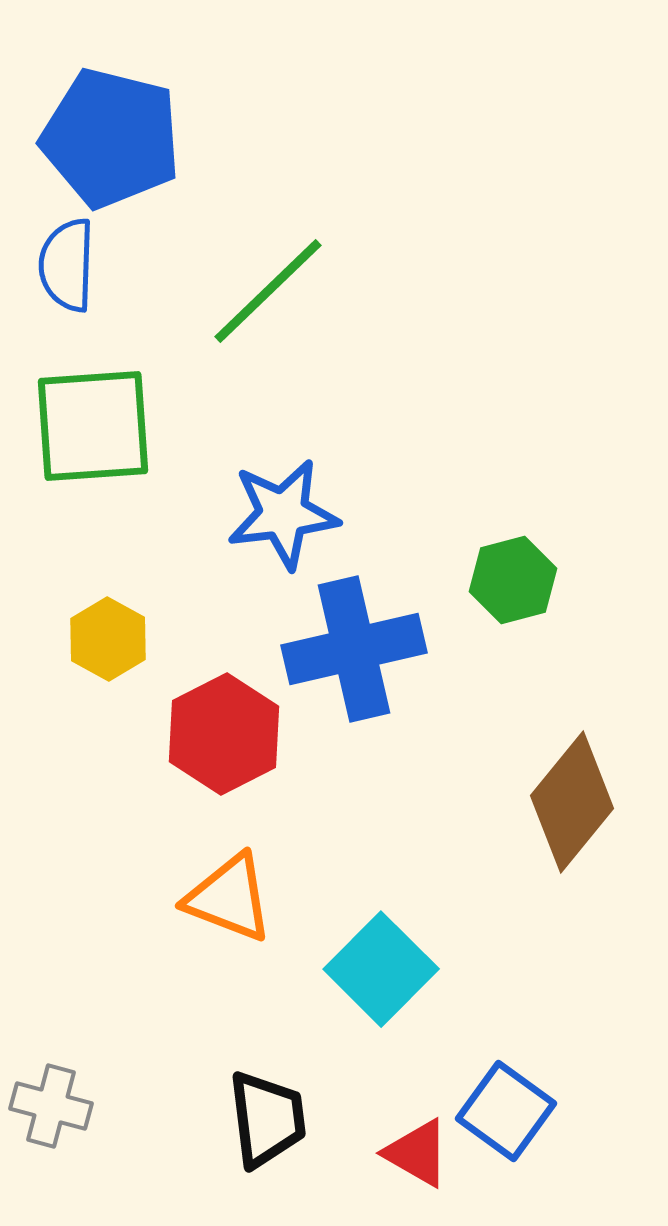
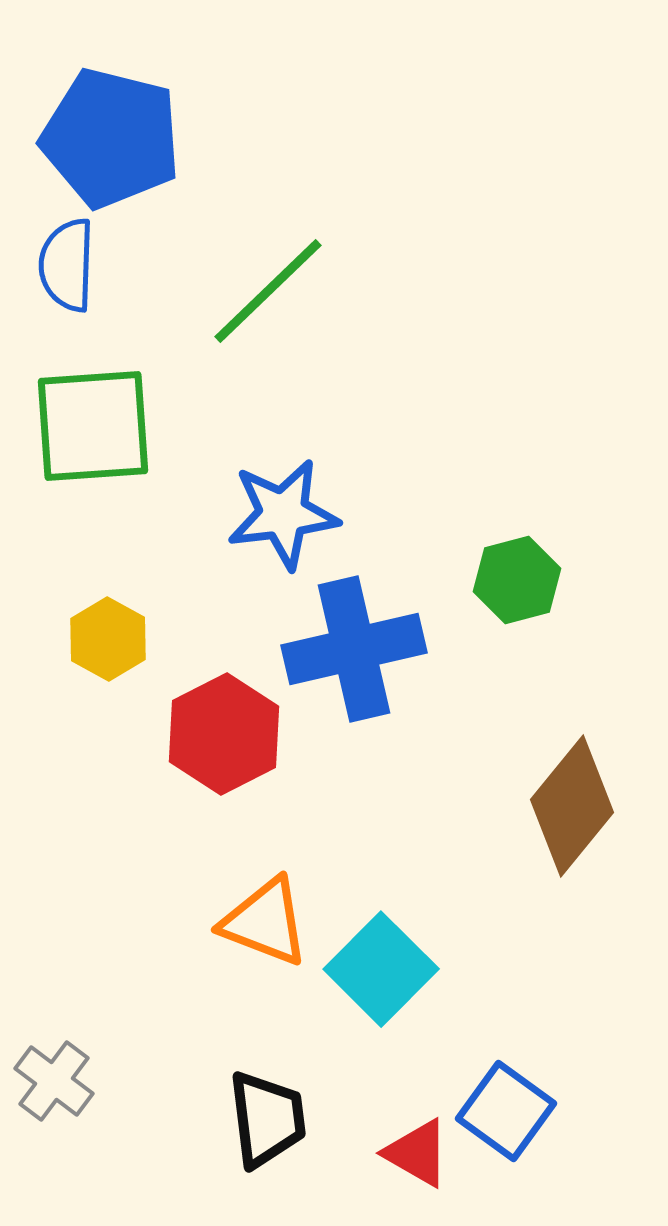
green hexagon: moved 4 px right
brown diamond: moved 4 px down
orange triangle: moved 36 px right, 24 px down
gray cross: moved 3 px right, 25 px up; rotated 22 degrees clockwise
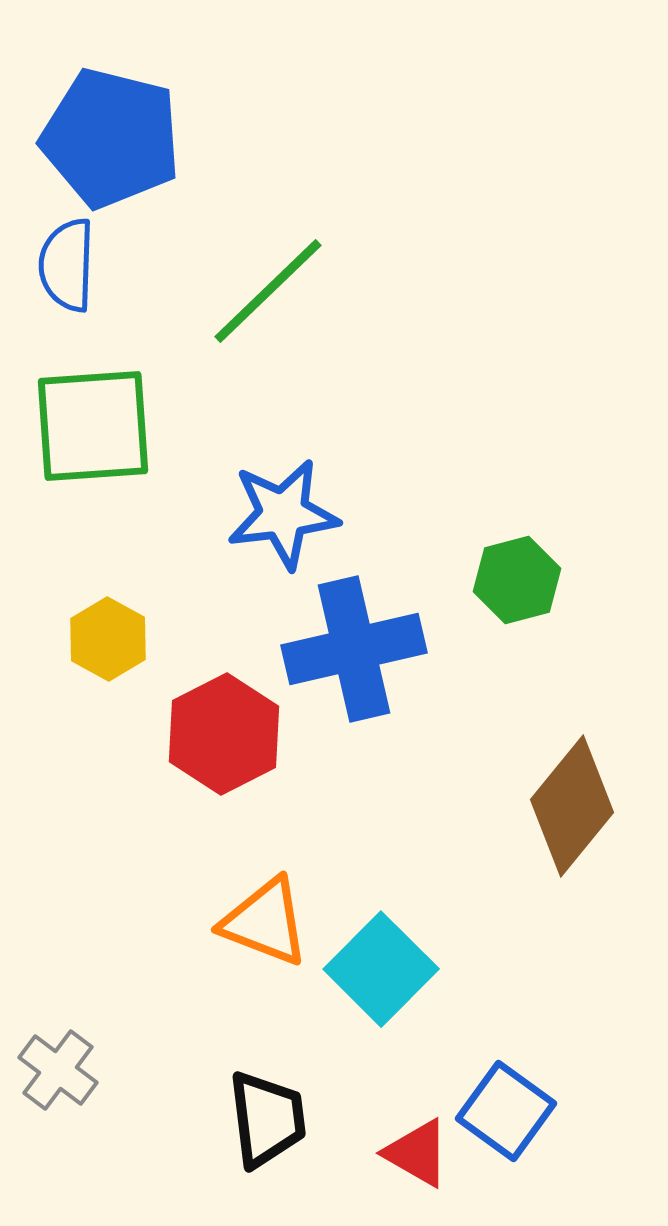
gray cross: moved 4 px right, 11 px up
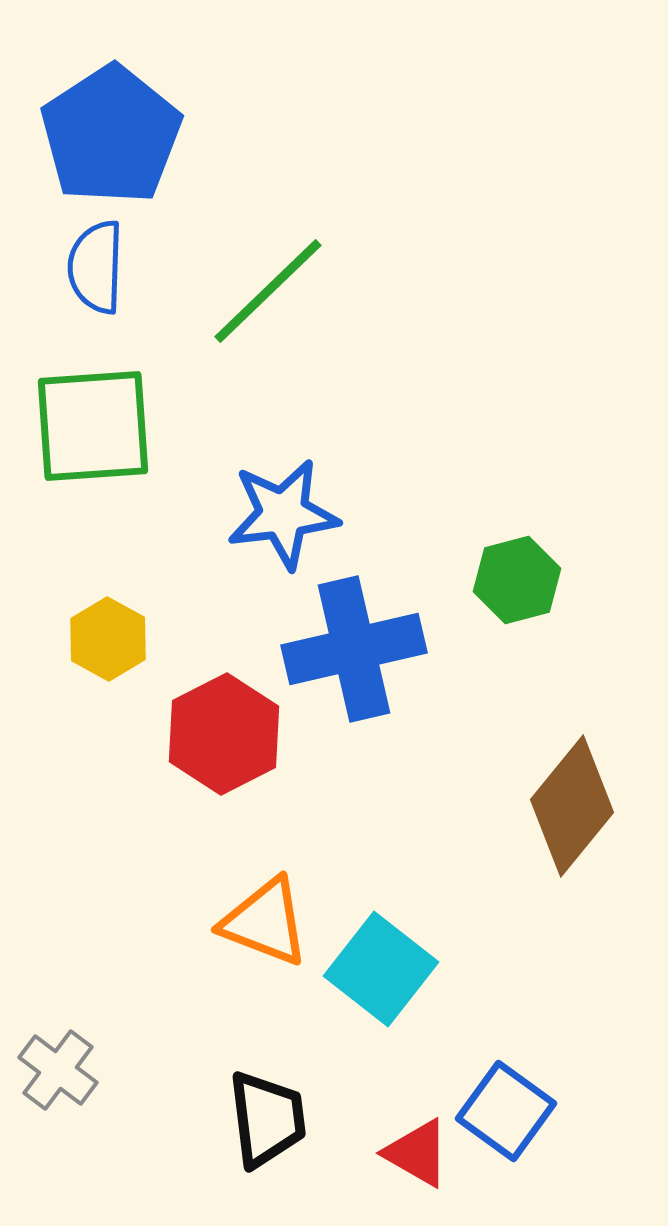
blue pentagon: moved 3 px up; rotated 25 degrees clockwise
blue semicircle: moved 29 px right, 2 px down
cyan square: rotated 7 degrees counterclockwise
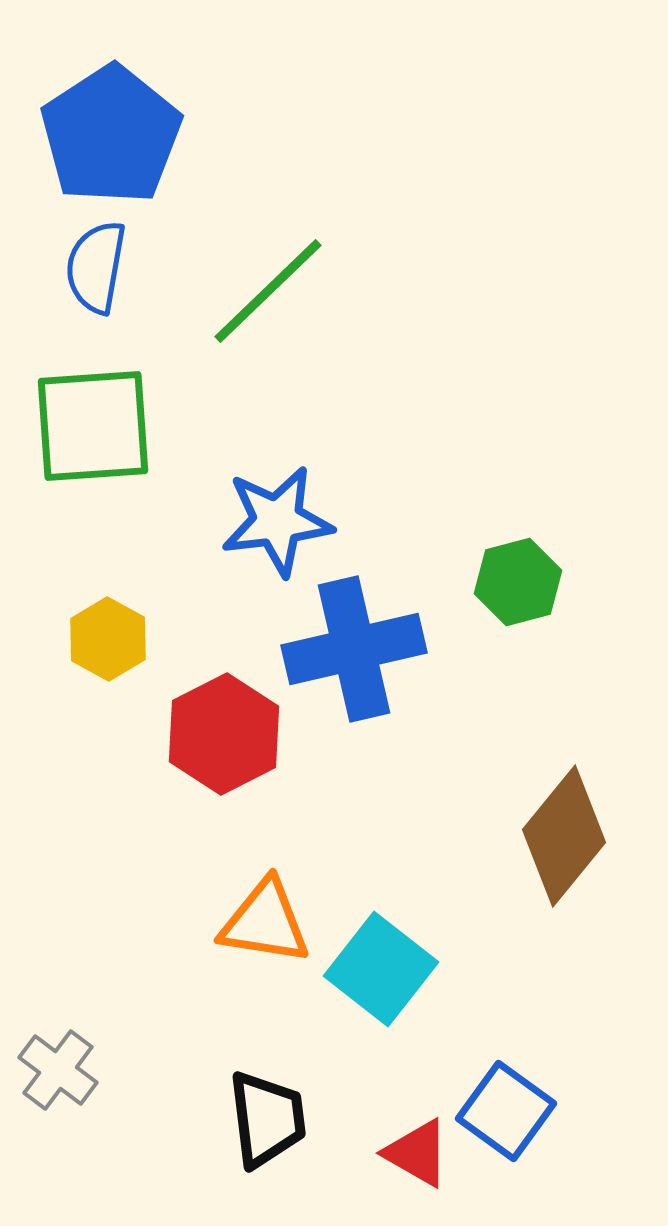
blue semicircle: rotated 8 degrees clockwise
blue star: moved 6 px left, 7 px down
green hexagon: moved 1 px right, 2 px down
brown diamond: moved 8 px left, 30 px down
orange triangle: rotated 12 degrees counterclockwise
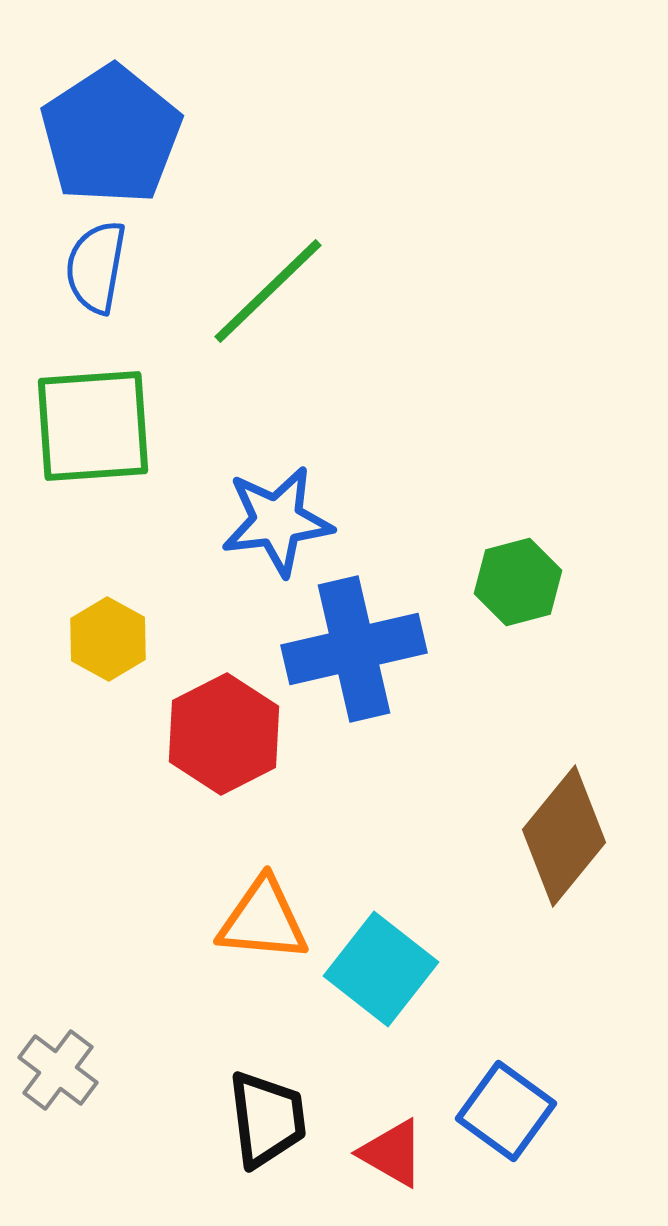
orange triangle: moved 2 px left, 2 px up; rotated 4 degrees counterclockwise
red triangle: moved 25 px left
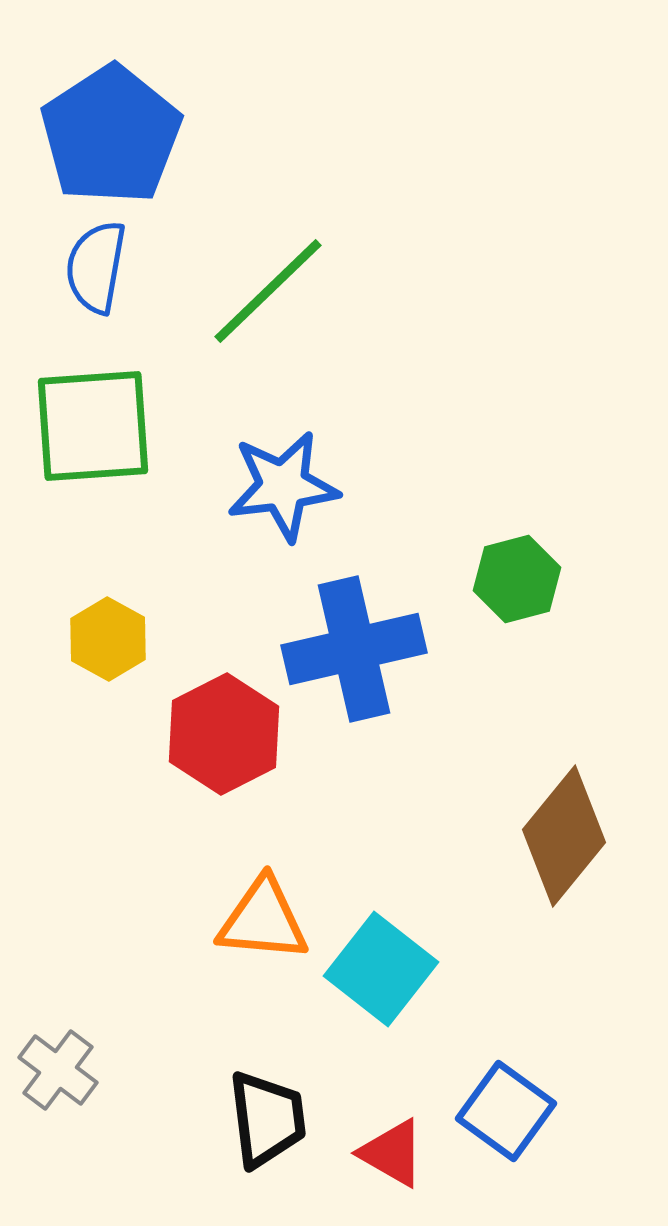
blue star: moved 6 px right, 35 px up
green hexagon: moved 1 px left, 3 px up
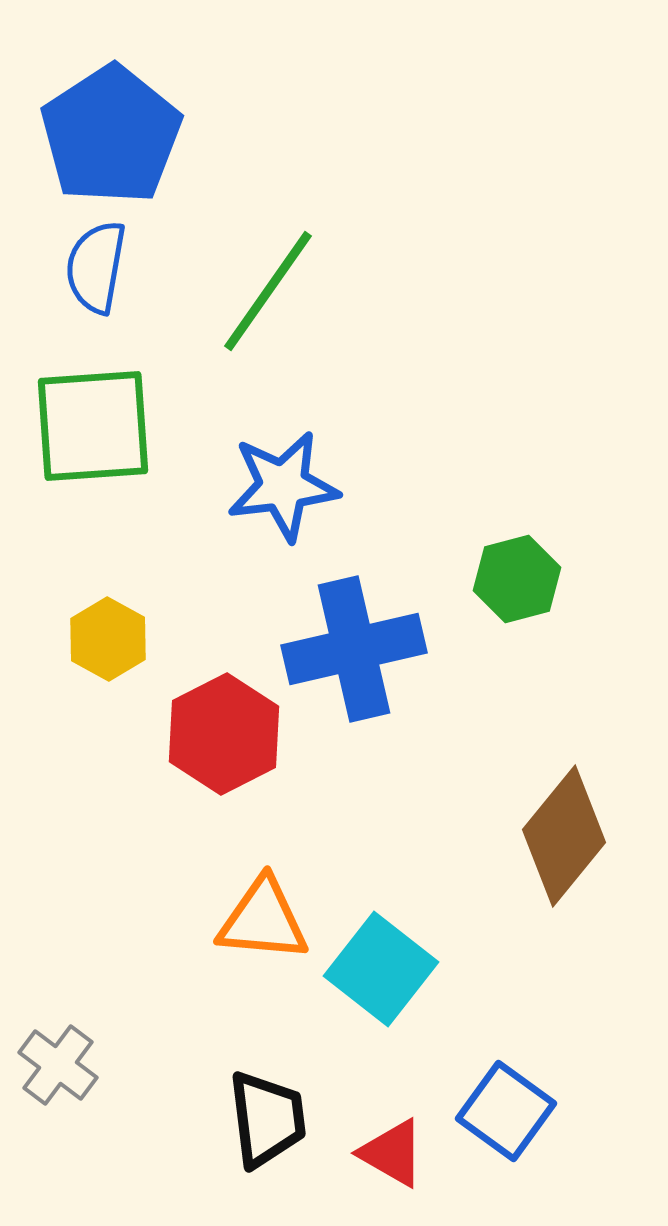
green line: rotated 11 degrees counterclockwise
gray cross: moved 5 px up
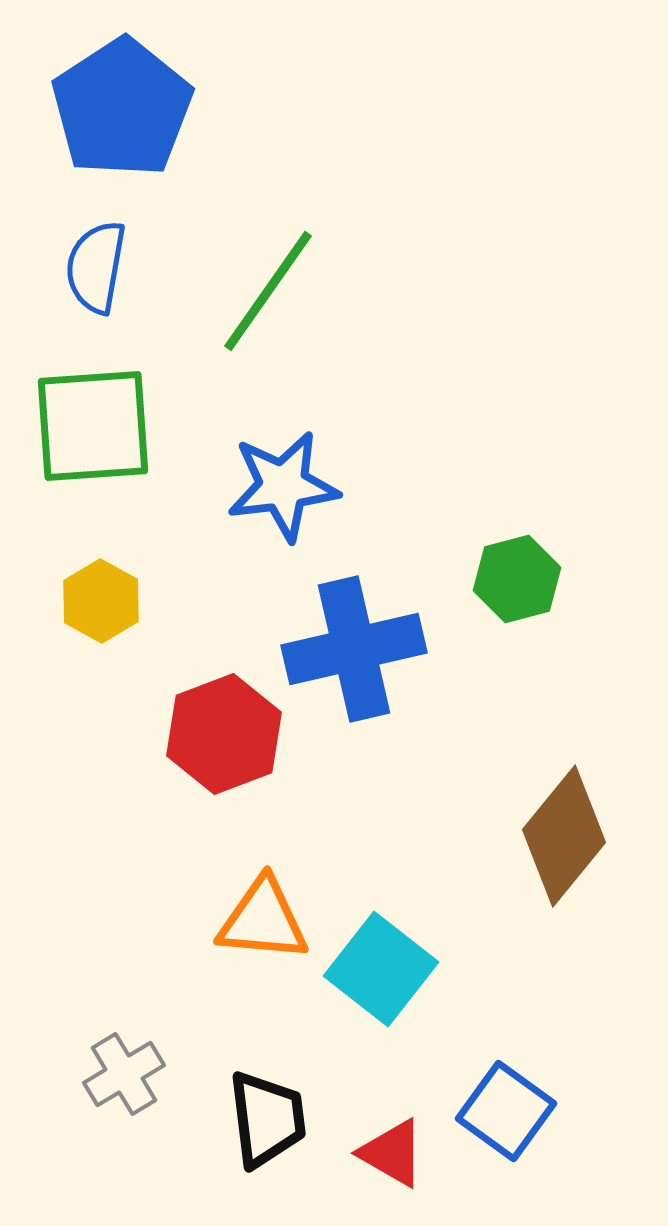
blue pentagon: moved 11 px right, 27 px up
yellow hexagon: moved 7 px left, 38 px up
red hexagon: rotated 6 degrees clockwise
gray cross: moved 66 px right, 9 px down; rotated 22 degrees clockwise
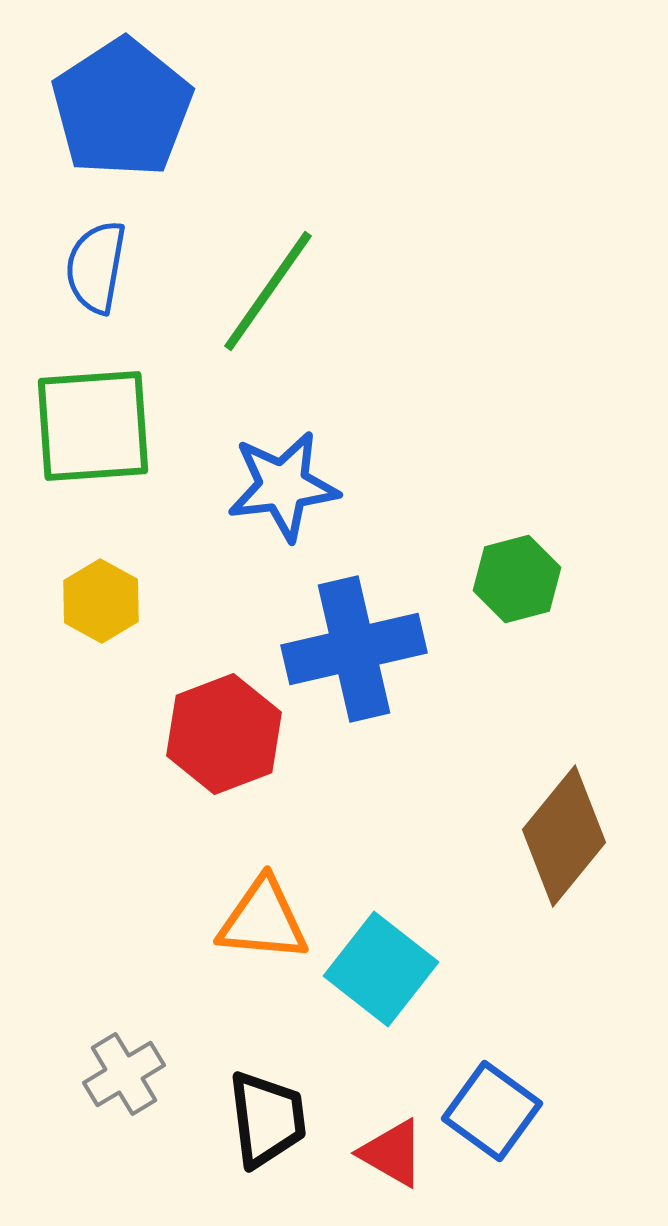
blue square: moved 14 px left
